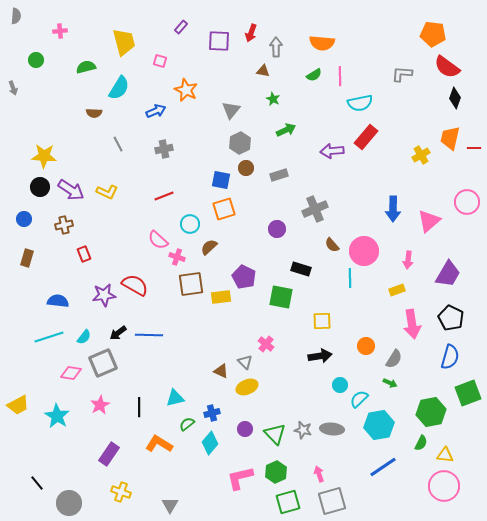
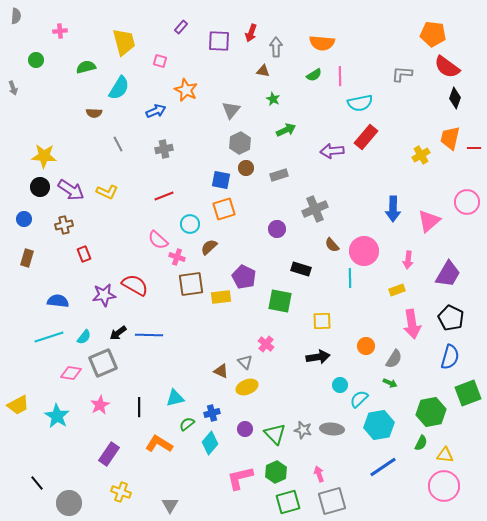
green square at (281, 297): moved 1 px left, 4 px down
black arrow at (320, 356): moved 2 px left, 1 px down
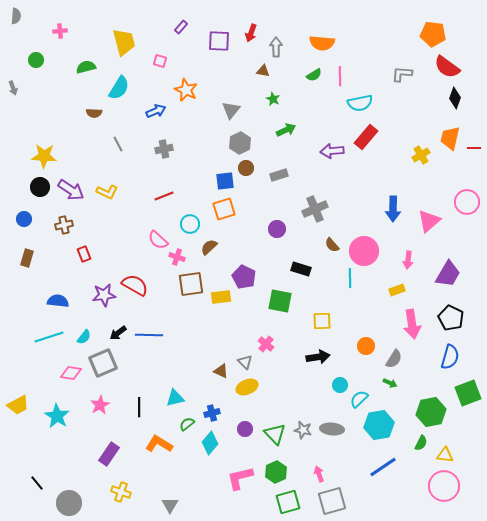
blue square at (221, 180): moved 4 px right, 1 px down; rotated 18 degrees counterclockwise
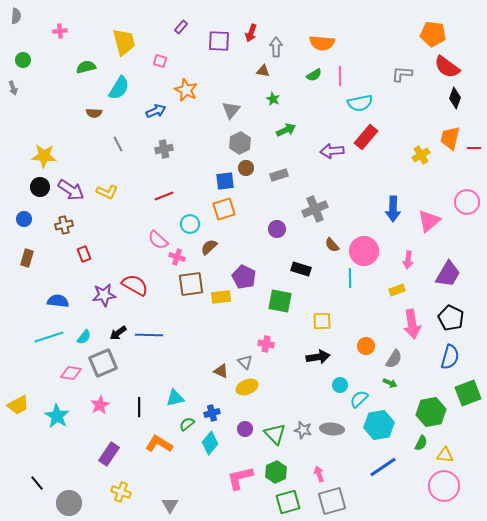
green circle at (36, 60): moved 13 px left
pink cross at (266, 344): rotated 28 degrees counterclockwise
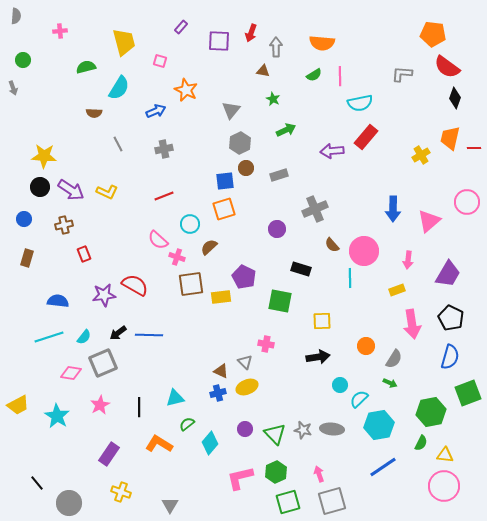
blue cross at (212, 413): moved 6 px right, 20 px up
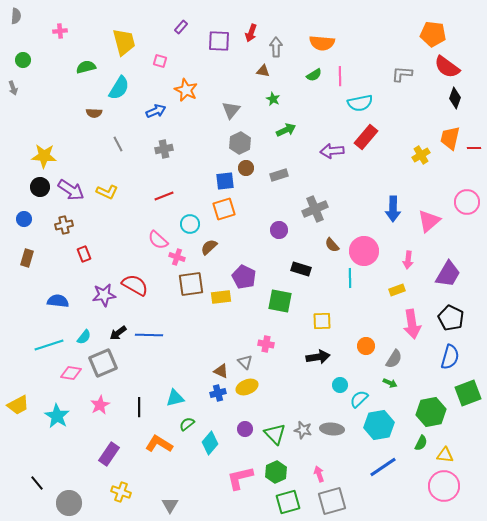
purple circle at (277, 229): moved 2 px right, 1 px down
cyan line at (49, 337): moved 8 px down
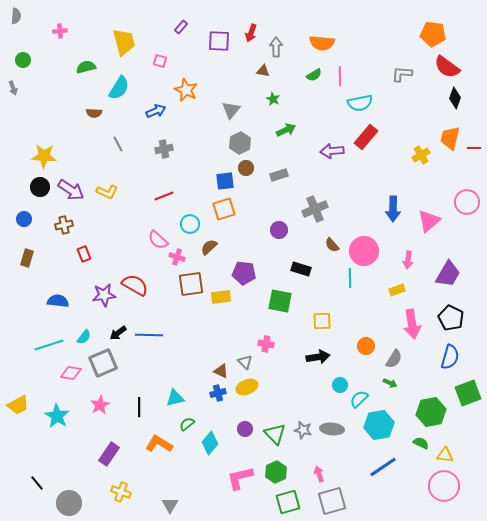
purple pentagon at (244, 277): moved 4 px up; rotated 20 degrees counterclockwise
green semicircle at (421, 443): rotated 91 degrees counterclockwise
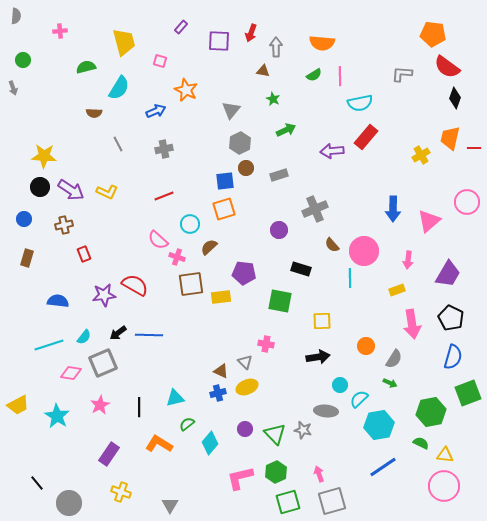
blue semicircle at (450, 357): moved 3 px right
gray ellipse at (332, 429): moved 6 px left, 18 px up
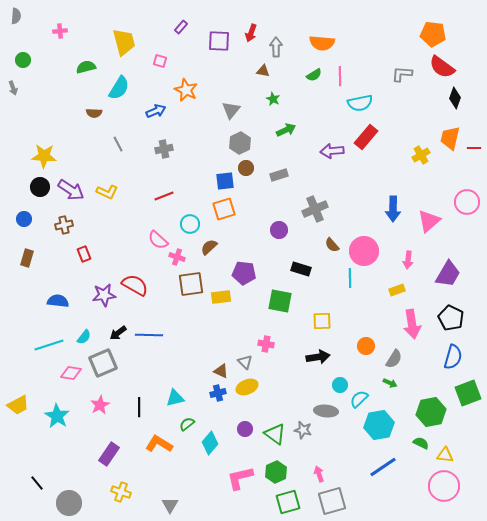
red semicircle at (447, 67): moved 5 px left
green triangle at (275, 434): rotated 10 degrees counterclockwise
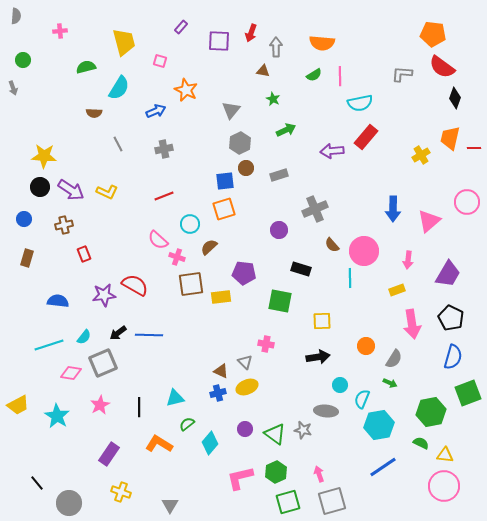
cyan semicircle at (359, 399): moved 3 px right; rotated 24 degrees counterclockwise
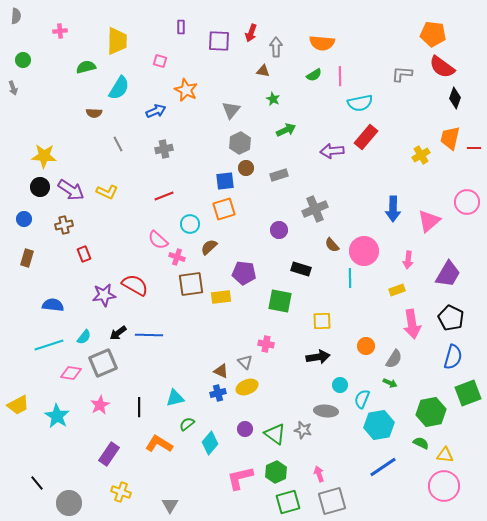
purple rectangle at (181, 27): rotated 40 degrees counterclockwise
yellow trapezoid at (124, 42): moved 7 px left, 1 px up; rotated 16 degrees clockwise
blue semicircle at (58, 301): moved 5 px left, 4 px down
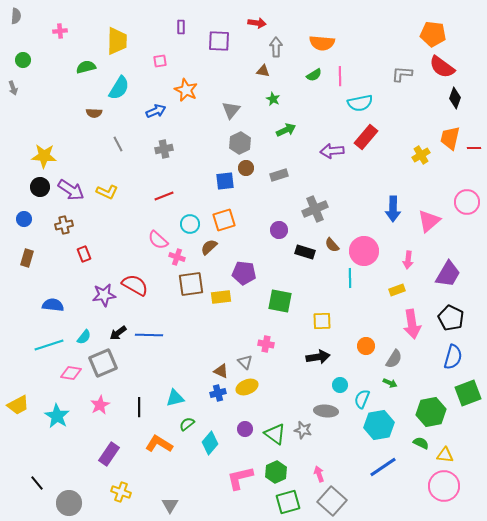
red arrow at (251, 33): moved 6 px right, 10 px up; rotated 102 degrees counterclockwise
pink square at (160, 61): rotated 24 degrees counterclockwise
orange square at (224, 209): moved 11 px down
black rectangle at (301, 269): moved 4 px right, 17 px up
gray square at (332, 501): rotated 32 degrees counterclockwise
